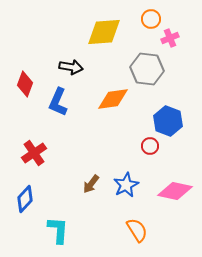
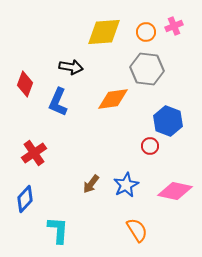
orange circle: moved 5 px left, 13 px down
pink cross: moved 4 px right, 12 px up
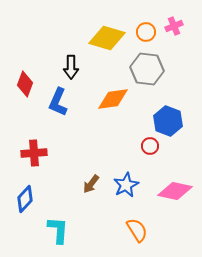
yellow diamond: moved 3 px right, 6 px down; rotated 21 degrees clockwise
black arrow: rotated 80 degrees clockwise
red cross: rotated 30 degrees clockwise
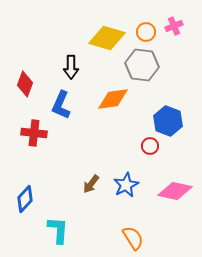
gray hexagon: moved 5 px left, 4 px up
blue L-shape: moved 3 px right, 3 px down
red cross: moved 20 px up; rotated 10 degrees clockwise
orange semicircle: moved 4 px left, 8 px down
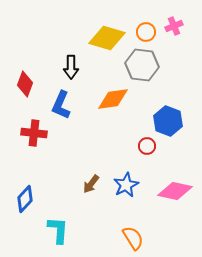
red circle: moved 3 px left
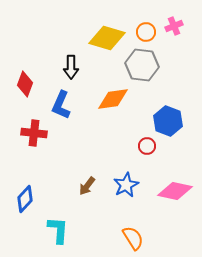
brown arrow: moved 4 px left, 2 px down
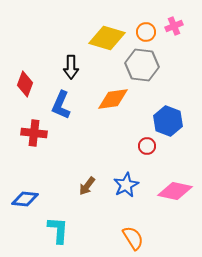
blue diamond: rotated 52 degrees clockwise
